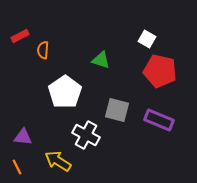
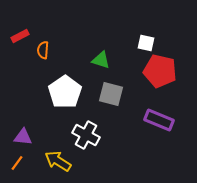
white square: moved 1 px left, 4 px down; rotated 18 degrees counterclockwise
gray square: moved 6 px left, 16 px up
orange line: moved 4 px up; rotated 63 degrees clockwise
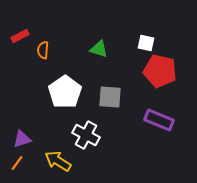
green triangle: moved 2 px left, 11 px up
gray square: moved 1 px left, 3 px down; rotated 10 degrees counterclockwise
purple triangle: moved 1 px left, 2 px down; rotated 24 degrees counterclockwise
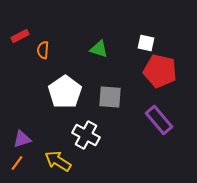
purple rectangle: rotated 28 degrees clockwise
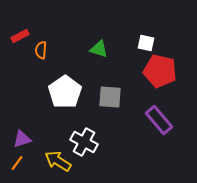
orange semicircle: moved 2 px left
white cross: moved 2 px left, 7 px down
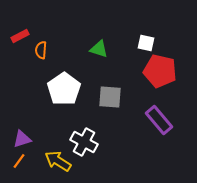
white pentagon: moved 1 px left, 3 px up
orange line: moved 2 px right, 2 px up
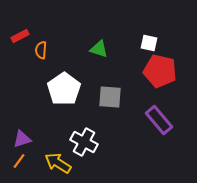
white square: moved 3 px right
yellow arrow: moved 2 px down
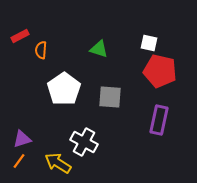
purple rectangle: rotated 52 degrees clockwise
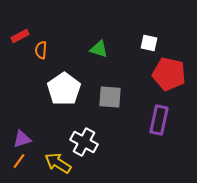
red pentagon: moved 9 px right, 3 px down
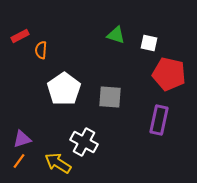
green triangle: moved 17 px right, 14 px up
